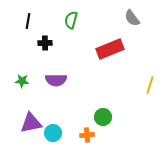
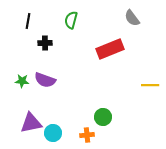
purple semicircle: moved 11 px left; rotated 20 degrees clockwise
yellow line: rotated 72 degrees clockwise
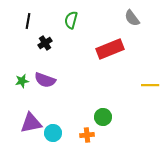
black cross: rotated 32 degrees counterclockwise
green star: rotated 16 degrees counterclockwise
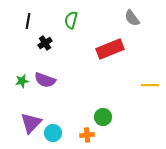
purple triangle: rotated 35 degrees counterclockwise
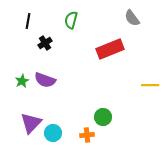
green star: rotated 16 degrees counterclockwise
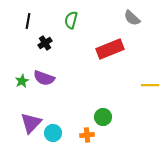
gray semicircle: rotated 12 degrees counterclockwise
purple semicircle: moved 1 px left, 2 px up
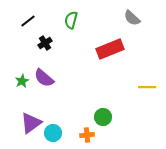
black line: rotated 42 degrees clockwise
purple semicircle: rotated 20 degrees clockwise
yellow line: moved 3 px left, 2 px down
purple triangle: rotated 10 degrees clockwise
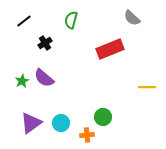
black line: moved 4 px left
cyan circle: moved 8 px right, 10 px up
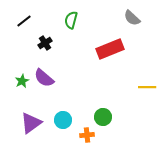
cyan circle: moved 2 px right, 3 px up
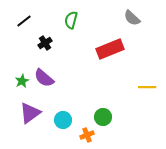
purple triangle: moved 1 px left, 10 px up
orange cross: rotated 16 degrees counterclockwise
